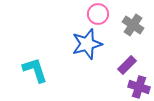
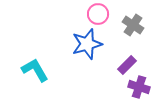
cyan L-shape: rotated 12 degrees counterclockwise
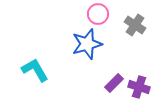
gray cross: moved 2 px right
purple rectangle: moved 13 px left, 18 px down
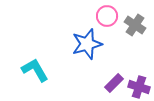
pink circle: moved 9 px right, 2 px down
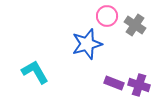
cyan L-shape: moved 2 px down
purple rectangle: rotated 66 degrees clockwise
purple cross: moved 2 px up
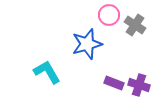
pink circle: moved 2 px right, 1 px up
cyan L-shape: moved 12 px right
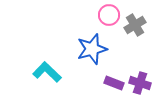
gray cross: rotated 25 degrees clockwise
blue star: moved 5 px right, 5 px down
cyan L-shape: rotated 16 degrees counterclockwise
purple cross: moved 1 px right, 2 px up
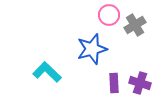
purple rectangle: rotated 66 degrees clockwise
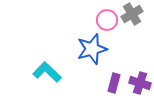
pink circle: moved 2 px left, 5 px down
gray cross: moved 3 px left, 11 px up
purple rectangle: rotated 18 degrees clockwise
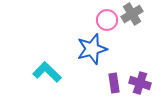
purple rectangle: rotated 24 degrees counterclockwise
